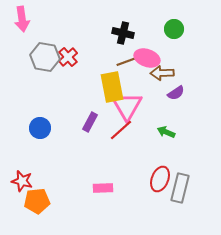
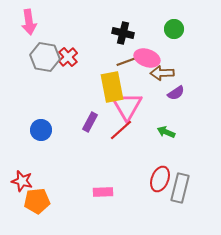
pink arrow: moved 7 px right, 3 px down
blue circle: moved 1 px right, 2 px down
pink rectangle: moved 4 px down
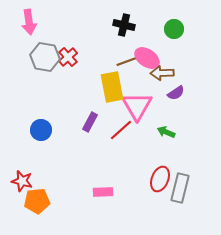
black cross: moved 1 px right, 8 px up
pink ellipse: rotated 15 degrees clockwise
pink triangle: moved 10 px right
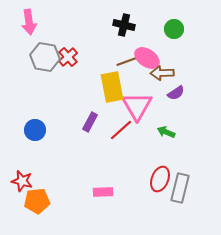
blue circle: moved 6 px left
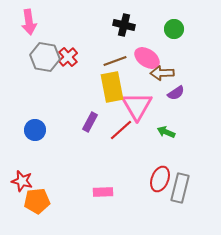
brown line: moved 13 px left
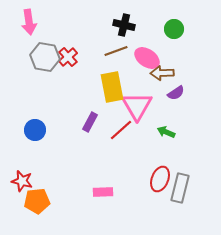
brown line: moved 1 px right, 10 px up
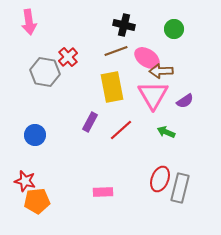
gray hexagon: moved 15 px down
brown arrow: moved 1 px left, 2 px up
purple semicircle: moved 9 px right, 8 px down
pink triangle: moved 16 px right, 11 px up
blue circle: moved 5 px down
red star: moved 3 px right
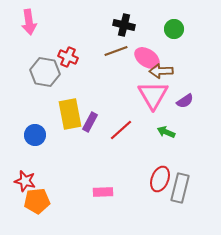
red cross: rotated 24 degrees counterclockwise
yellow rectangle: moved 42 px left, 27 px down
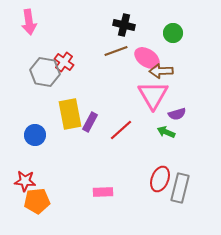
green circle: moved 1 px left, 4 px down
red cross: moved 4 px left, 5 px down; rotated 12 degrees clockwise
purple semicircle: moved 8 px left, 13 px down; rotated 18 degrees clockwise
red star: rotated 10 degrees counterclockwise
